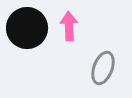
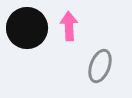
gray ellipse: moved 3 px left, 2 px up
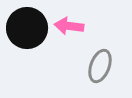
pink arrow: rotated 80 degrees counterclockwise
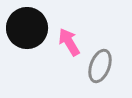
pink arrow: moved 16 px down; rotated 52 degrees clockwise
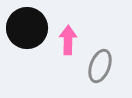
pink arrow: moved 1 px left, 2 px up; rotated 32 degrees clockwise
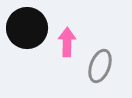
pink arrow: moved 1 px left, 2 px down
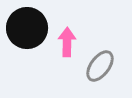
gray ellipse: rotated 16 degrees clockwise
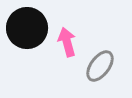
pink arrow: rotated 16 degrees counterclockwise
